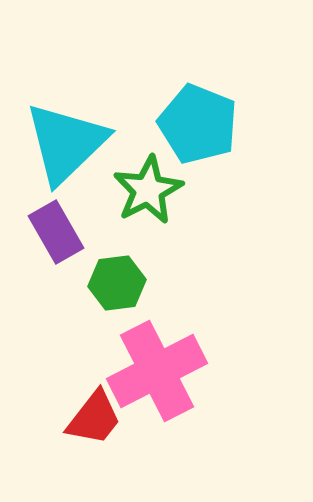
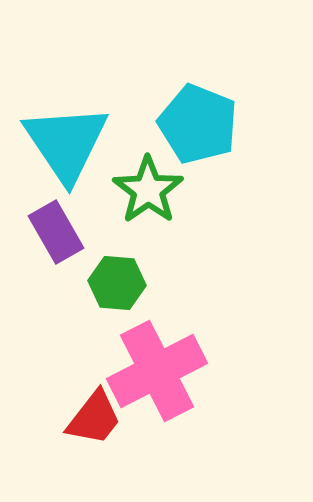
cyan triangle: rotated 20 degrees counterclockwise
green star: rotated 8 degrees counterclockwise
green hexagon: rotated 12 degrees clockwise
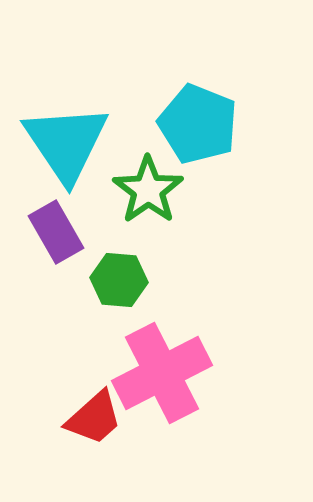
green hexagon: moved 2 px right, 3 px up
pink cross: moved 5 px right, 2 px down
red trapezoid: rotated 10 degrees clockwise
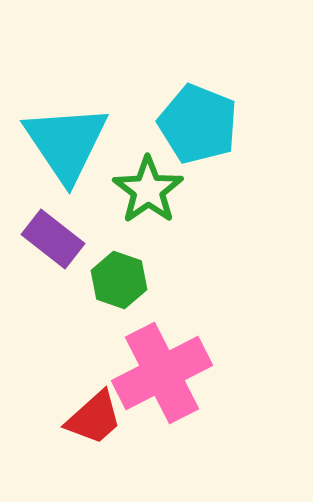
purple rectangle: moved 3 px left, 7 px down; rotated 22 degrees counterclockwise
green hexagon: rotated 14 degrees clockwise
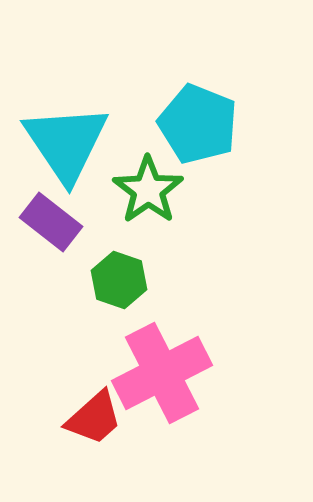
purple rectangle: moved 2 px left, 17 px up
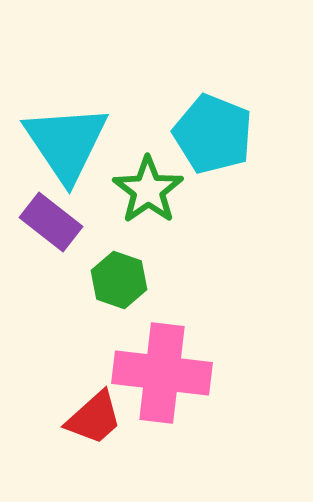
cyan pentagon: moved 15 px right, 10 px down
pink cross: rotated 34 degrees clockwise
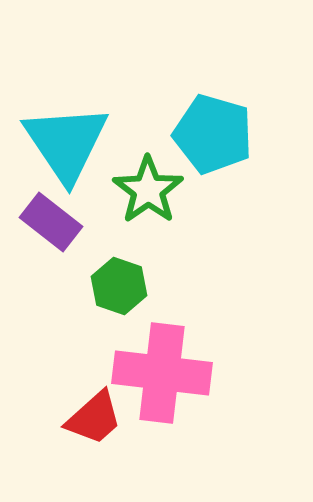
cyan pentagon: rotated 6 degrees counterclockwise
green hexagon: moved 6 px down
